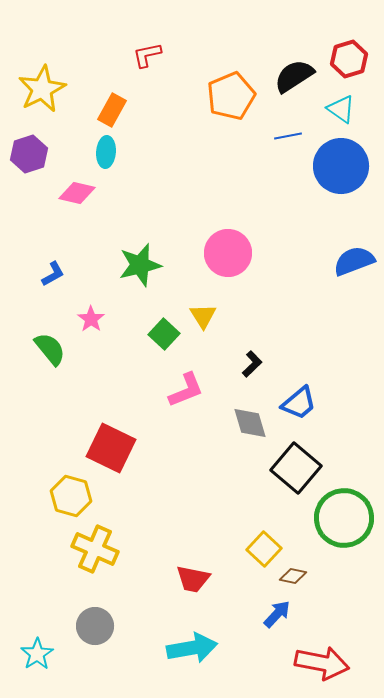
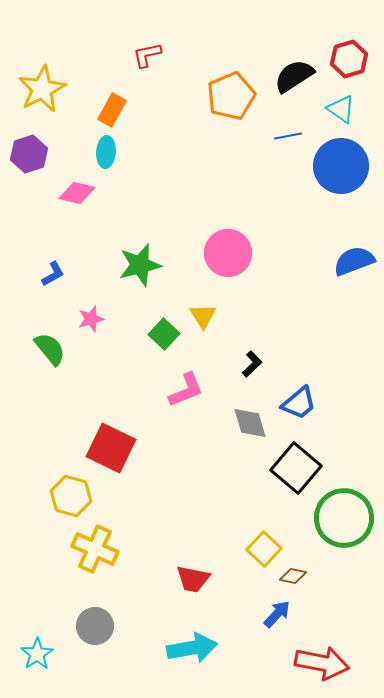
pink star: rotated 20 degrees clockwise
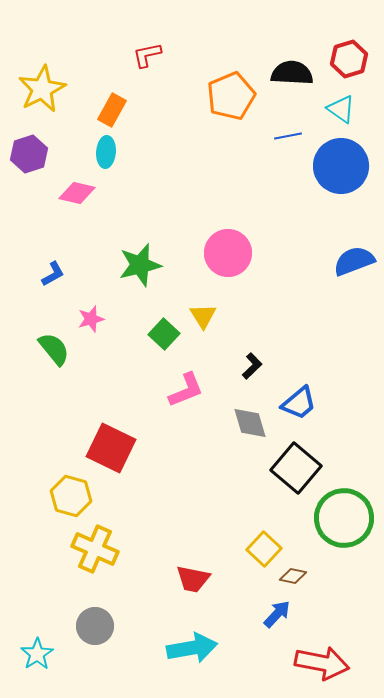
black semicircle: moved 2 px left, 3 px up; rotated 36 degrees clockwise
green semicircle: moved 4 px right
black L-shape: moved 2 px down
